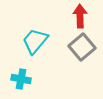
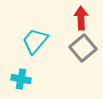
red arrow: moved 1 px right, 2 px down
gray square: moved 1 px right, 1 px down
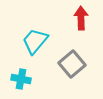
gray square: moved 11 px left, 16 px down
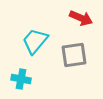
red arrow: rotated 115 degrees clockwise
gray square: moved 2 px right, 9 px up; rotated 32 degrees clockwise
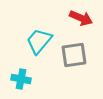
cyan trapezoid: moved 4 px right
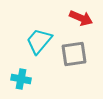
gray square: moved 1 px up
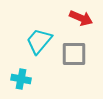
gray square: rotated 8 degrees clockwise
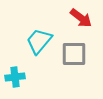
red arrow: rotated 15 degrees clockwise
cyan cross: moved 6 px left, 2 px up; rotated 18 degrees counterclockwise
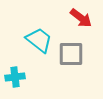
cyan trapezoid: moved 1 px up; rotated 88 degrees clockwise
gray square: moved 3 px left
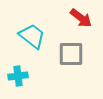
cyan trapezoid: moved 7 px left, 4 px up
cyan cross: moved 3 px right, 1 px up
